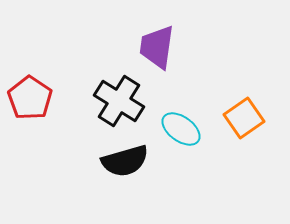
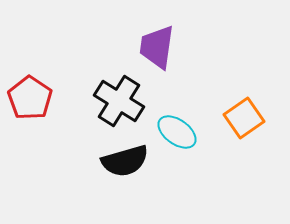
cyan ellipse: moved 4 px left, 3 px down
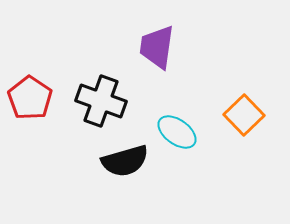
black cross: moved 18 px left; rotated 12 degrees counterclockwise
orange square: moved 3 px up; rotated 9 degrees counterclockwise
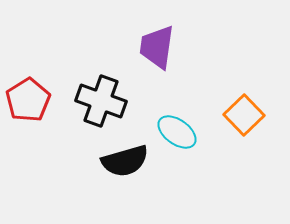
red pentagon: moved 2 px left, 2 px down; rotated 6 degrees clockwise
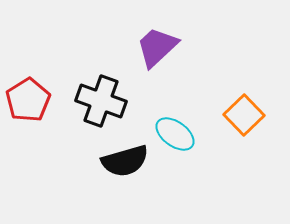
purple trapezoid: rotated 39 degrees clockwise
cyan ellipse: moved 2 px left, 2 px down
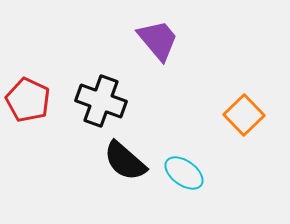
purple trapezoid: moved 1 px right, 7 px up; rotated 93 degrees clockwise
red pentagon: rotated 15 degrees counterclockwise
cyan ellipse: moved 9 px right, 39 px down
black semicircle: rotated 57 degrees clockwise
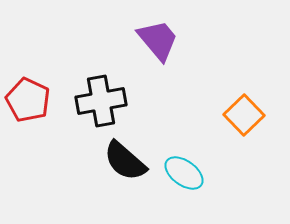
black cross: rotated 30 degrees counterclockwise
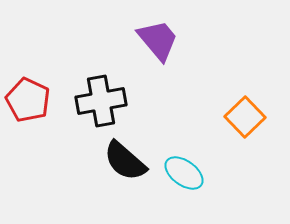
orange square: moved 1 px right, 2 px down
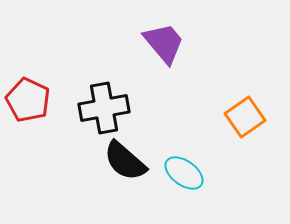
purple trapezoid: moved 6 px right, 3 px down
black cross: moved 3 px right, 7 px down
orange square: rotated 9 degrees clockwise
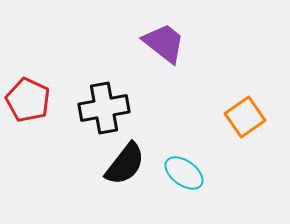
purple trapezoid: rotated 12 degrees counterclockwise
black semicircle: moved 3 px down; rotated 93 degrees counterclockwise
